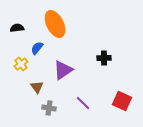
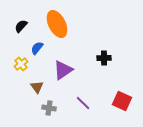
orange ellipse: moved 2 px right
black semicircle: moved 4 px right, 2 px up; rotated 40 degrees counterclockwise
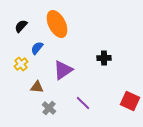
brown triangle: rotated 48 degrees counterclockwise
red square: moved 8 px right
gray cross: rotated 32 degrees clockwise
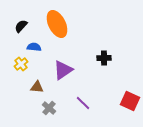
blue semicircle: moved 3 px left, 1 px up; rotated 56 degrees clockwise
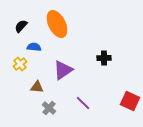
yellow cross: moved 1 px left
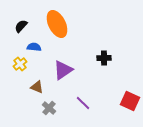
brown triangle: rotated 16 degrees clockwise
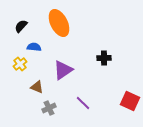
orange ellipse: moved 2 px right, 1 px up
gray cross: rotated 24 degrees clockwise
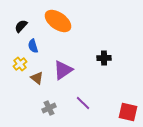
orange ellipse: moved 1 px left, 2 px up; rotated 28 degrees counterclockwise
blue semicircle: moved 1 px left, 1 px up; rotated 112 degrees counterclockwise
brown triangle: moved 9 px up; rotated 16 degrees clockwise
red square: moved 2 px left, 11 px down; rotated 12 degrees counterclockwise
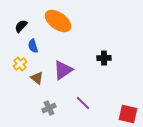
red square: moved 2 px down
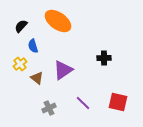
red square: moved 10 px left, 12 px up
